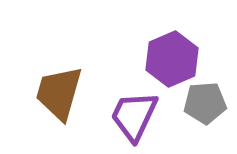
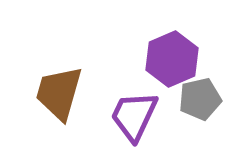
gray pentagon: moved 5 px left, 4 px up; rotated 9 degrees counterclockwise
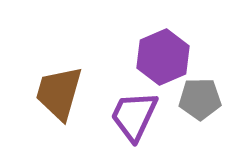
purple hexagon: moved 9 px left, 2 px up
gray pentagon: rotated 12 degrees clockwise
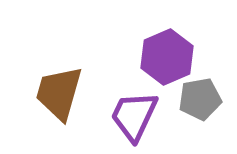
purple hexagon: moved 4 px right
gray pentagon: rotated 9 degrees counterclockwise
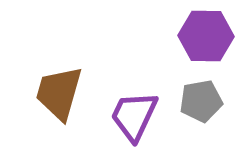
purple hexagon: moved 39 px right, 21 px up; rotated 24 degrees clockwise
gray pentagon: moved 1 px right, 2 px down
